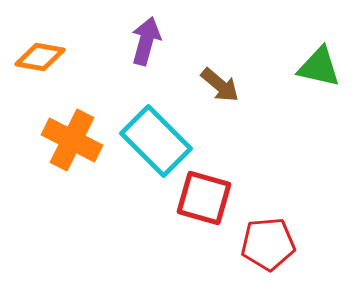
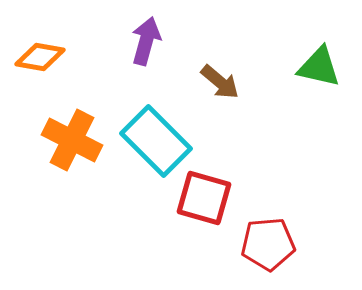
brown arrow: moved 3 px up
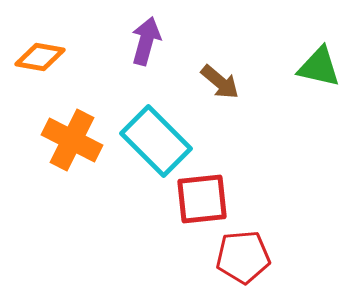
red square: moved 2 px left, 1 px down; rotated 22 degrees counterclockwise
red pentagon: moved 25 px left, 13 px down
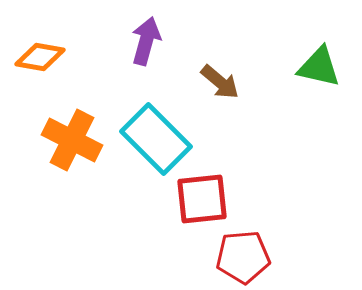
cyan rectangle: moved 2 px up
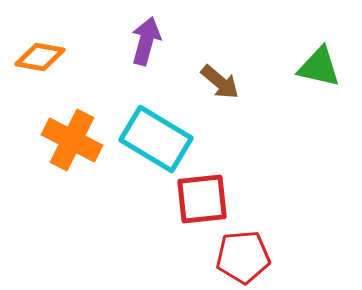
cyan rectangle: rotated 14 degrees counterclockwise
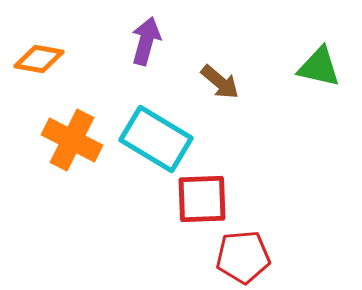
orange diamond: moved 1 px left, 2 px down
red square: rotated 4 degrees clockwise
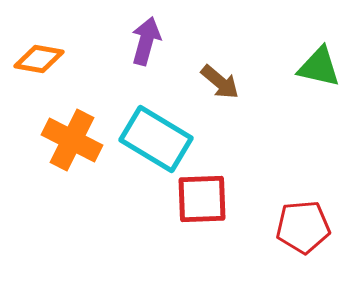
red pentagon: moved 60 px right, 30 px up
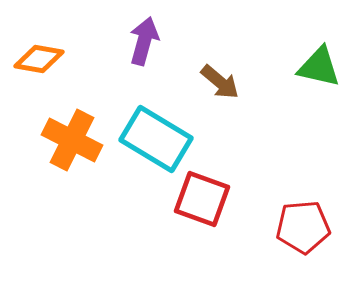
purple arrow: moved 2 px left
red square: rotated 22 degrees clockwise
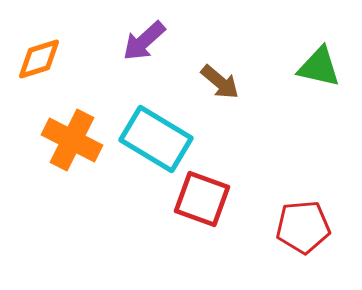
purple arrow: rotated 147 degrees counterclockwise
orange diamond: rotated 27 degrees counterclockwise
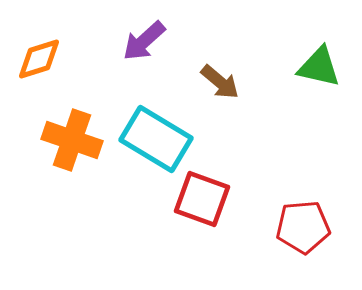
orange cross: rotated 8 degrees counterclockwise
